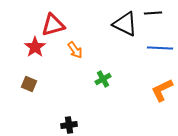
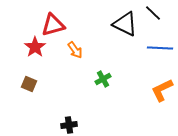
black line: rotated 48 degrees clockwise
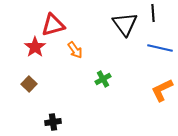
black line: rotated 42 degrees clockwise
black triangle: rotated 28 degrees clockwise
blue line: rotated 10 degrees clockwise
brown square: rotated 21 degrees clockwise
black cross: moved 16 px left, 3 px up
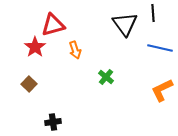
orange arrow: rotated 18 degrees clockwise
green cross: moved 3 px right, 2 px up; rotated 21 degrees counterclockwise
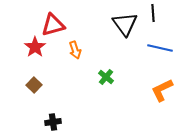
brown square: moved 5 px right, 1 px down
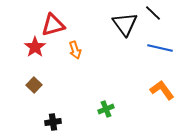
black line: rotated 42 degrees counterclockwise
green cross: moved 32 px down; rotated 28 degrees clockwise
orange L-shape: rotated 80 degrees clockwise
